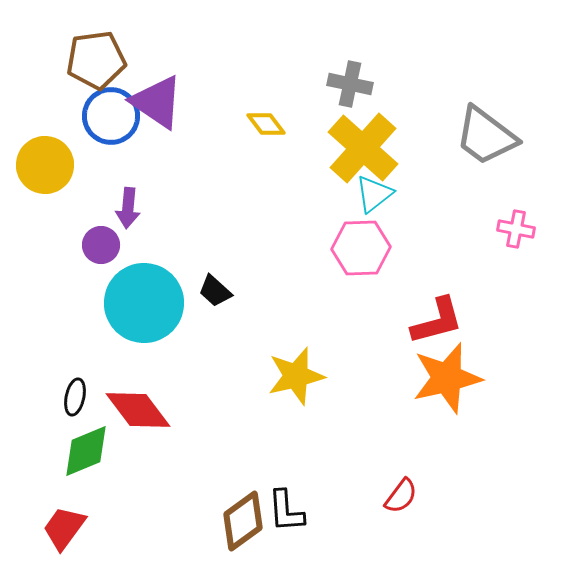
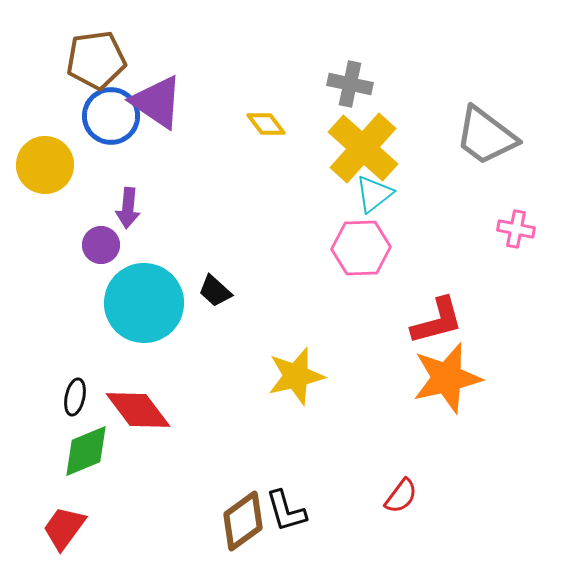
black L-shape: rotated 12 degrees counterclockwise
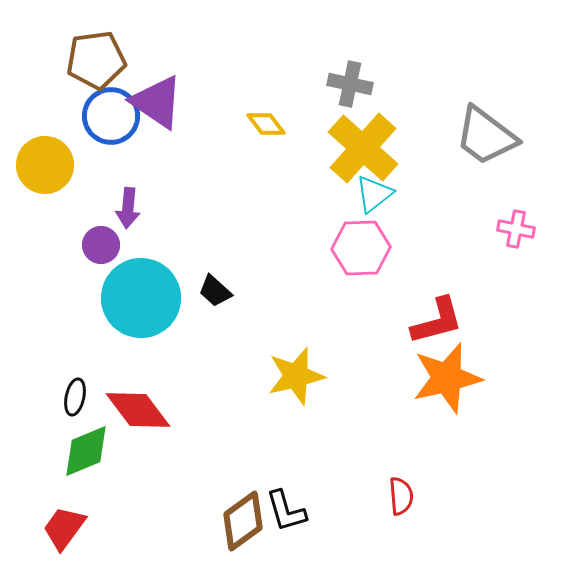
cyan circle: moved 3 px left, 5 px up
red semicircle: rotated 42 degrees counterclockwise
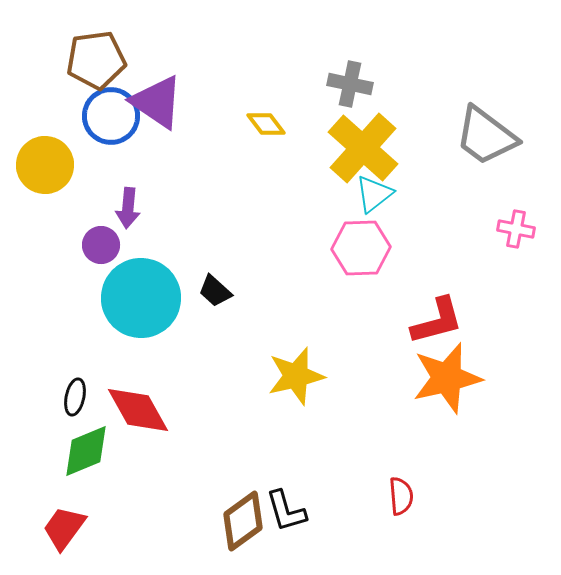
red diamond: rotated 8 degrees clockwise
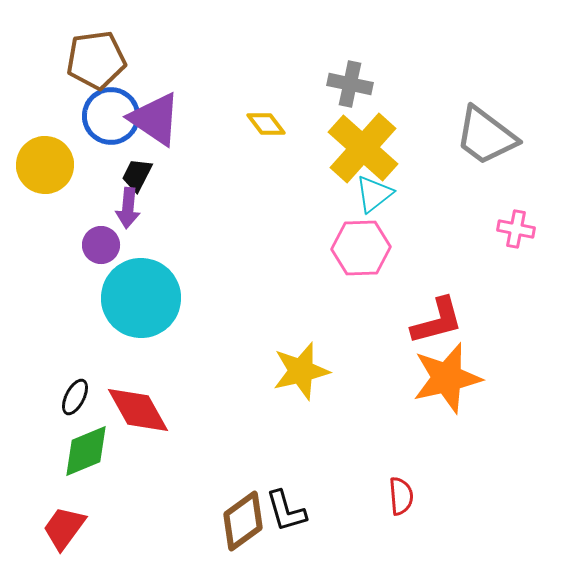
purple triangle: moved 2 px left, 17 px down
black trapezoid: moved 78 px left, 116 px up; rotated 75 degrees clockwise
yellow star: moved 5 px right, 5 px up
black ellipse: rotated 15 degrees clockwise
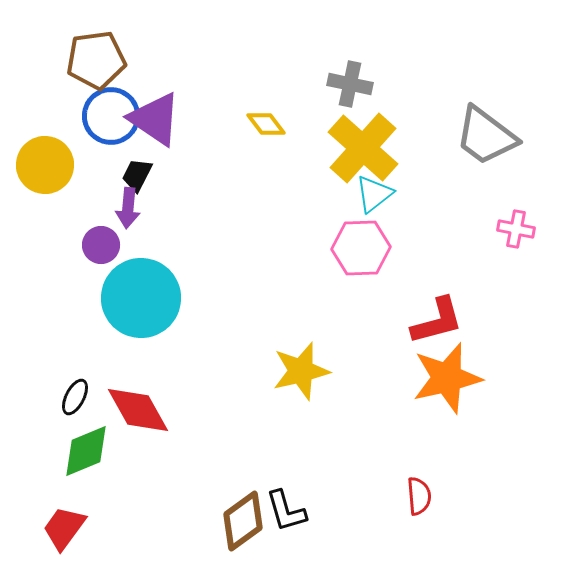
red semicircle: moved 18 px right
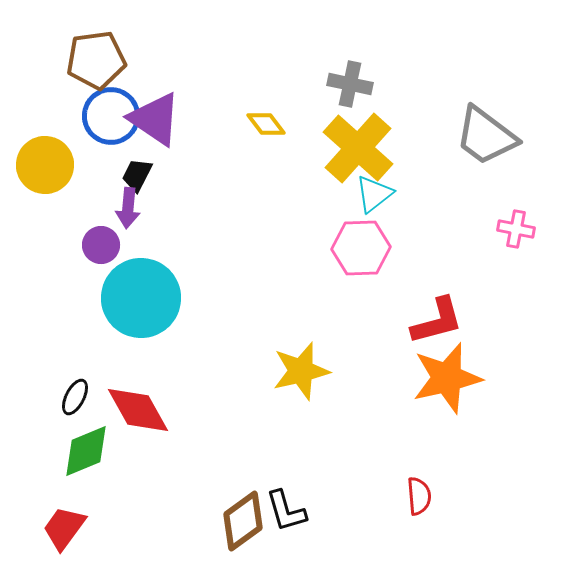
yellow cross: moved 5 px left
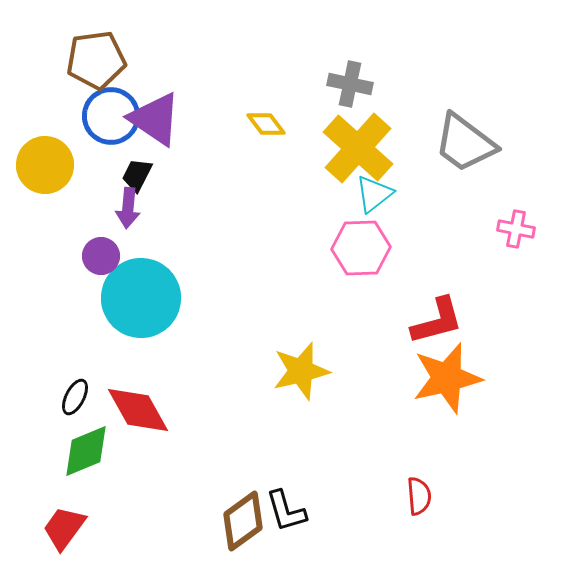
gray trapezoid: moved 21 px left, 7 px down
purple circle: moved 11 px down
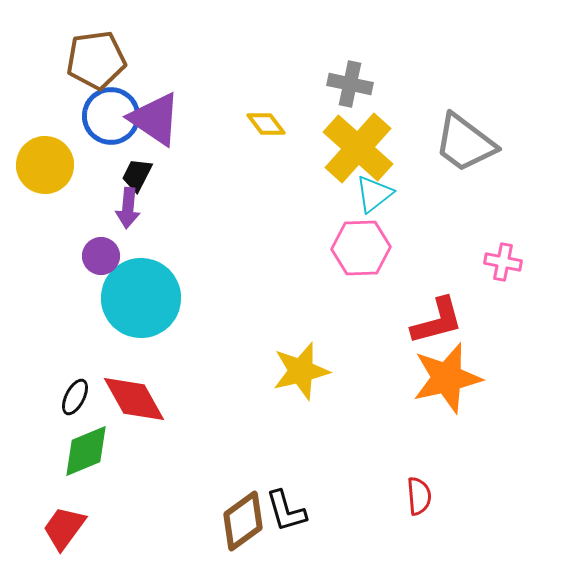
pink cross: moved 13 px left, 33 px down
red diamond: moved 4 px left, 11 px up
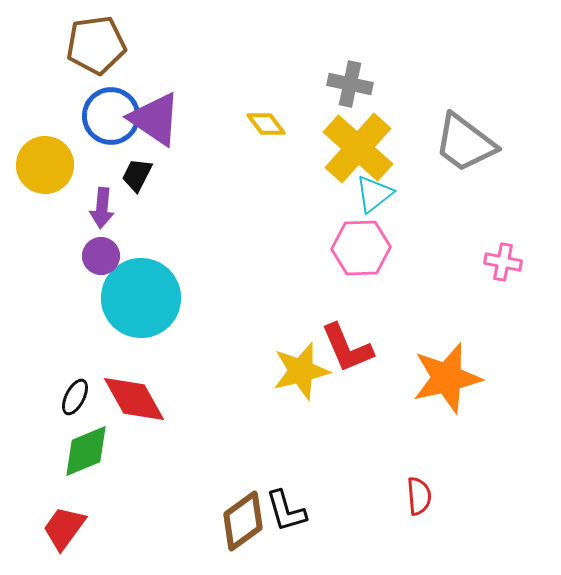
brown pentagon: moved 15 px up
purple arrow: moved 26 px left
red L-shape: moved 90 px left, 27 px down; rotated 82 degrees clockwise
